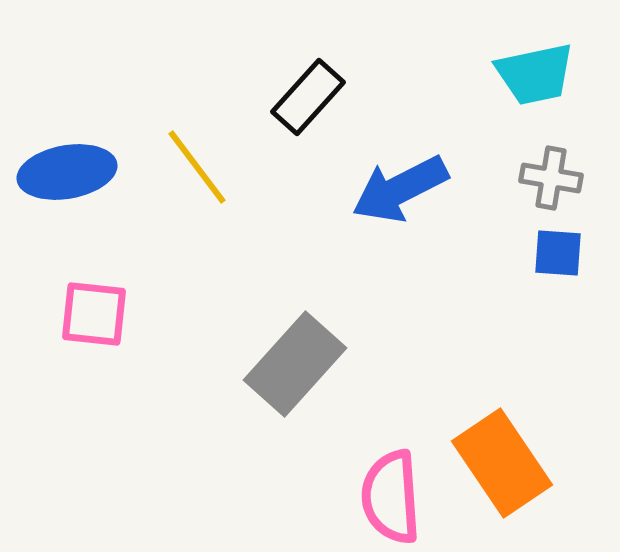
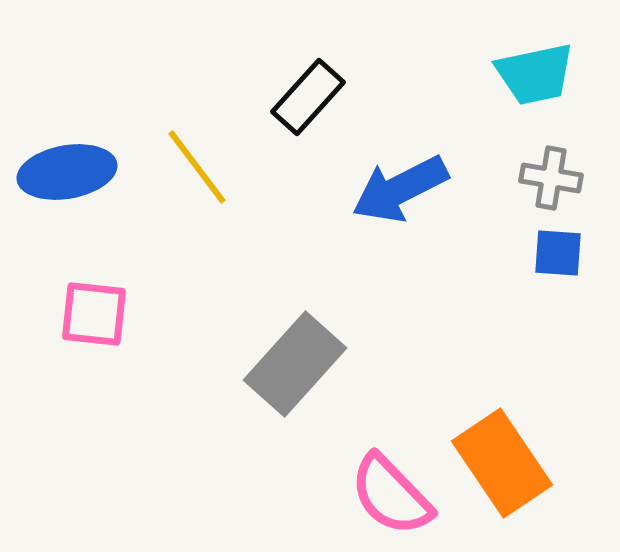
pink semicircle: moved 2 px up; rotated 40 degrees counterclockwise
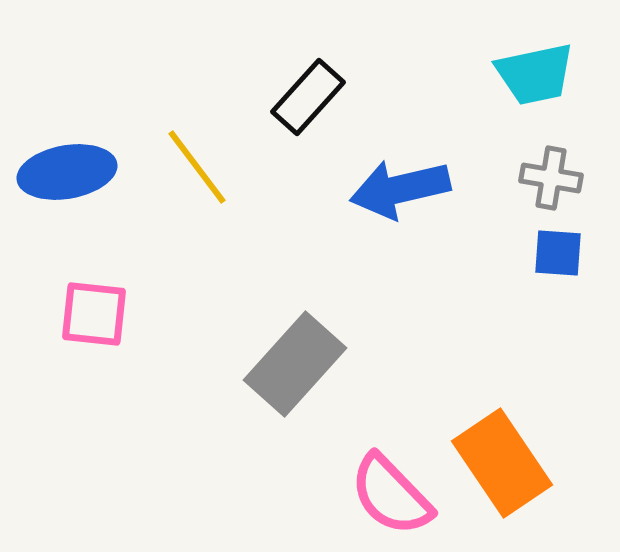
blue arrow: rotated 14 degrees clockwise
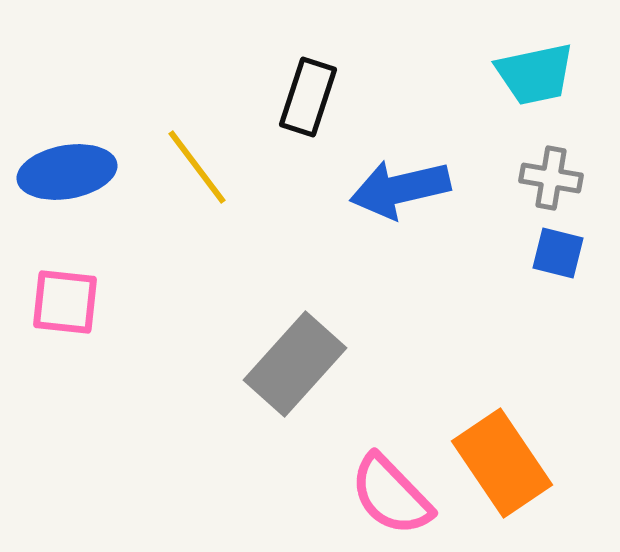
black rectangle: rotated 24 degrees counterclockwise
blue square: rotated 10 degrees clockwise
pink square: moved 29 px left, 12 px up
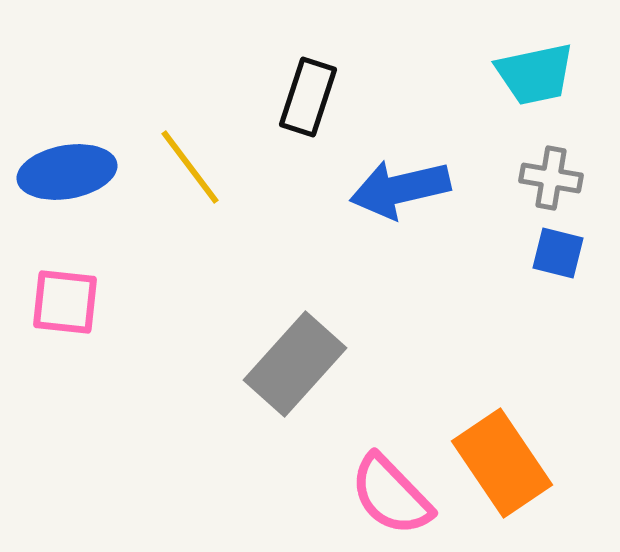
yellow line: moved 7 px left
